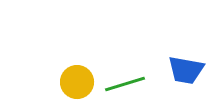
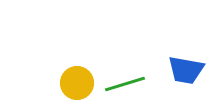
yellow circle: moved 1 px down
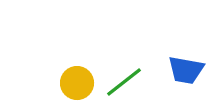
green line: moved 1 px left, 2 px up; rotated 21 degrees counterclockwise
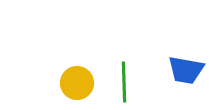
green line: rotated 54 degrees counterclockwise
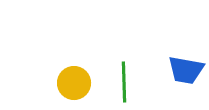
yellow circle: moved 3 px left
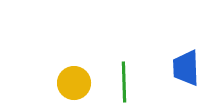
blue trapezoid: moved 2 px up; rotated 78 degrees clockwise
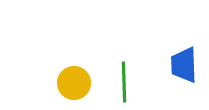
blue trapezoid: moved 2 px left, 3 px up
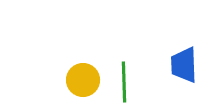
yellow circle: moved 9 px right, 3 px up
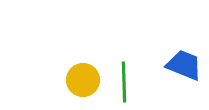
blue trapezoid: rotated 114 degrees clockwise
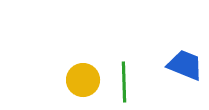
blue trapezoid: moved 1 px right
